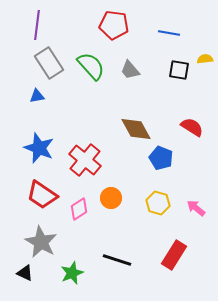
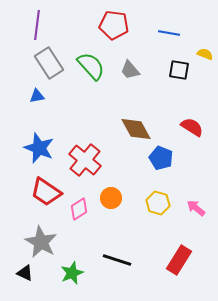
yellow semicircle: moved 5 px up; rotated 28 degrees clockwise
red trapezoid: moved 4 px right, 3 px up
red rectangle: moved 5 px right, 5 px down
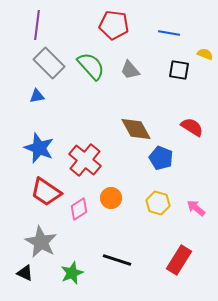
gray rectangle: rotated 12 degrees counterclockwise
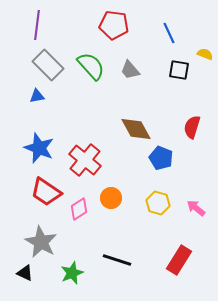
blue line: rotated 55 degrees clockwise
gray rectangle: moved 1 px left, 2 px down
red semicircle: rotated 105 degrees counterclockwise
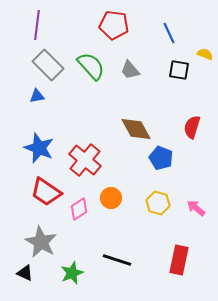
red rectangle: rotated 20 degrees counterclockwise
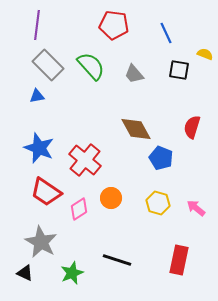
blue line: moved 3 px left
gray trapezoid: moved 4 px right, 4 px down
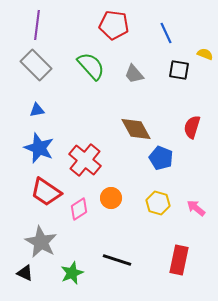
gray rectangle: moved 12 px left
blue triangle: moved 14 px down
